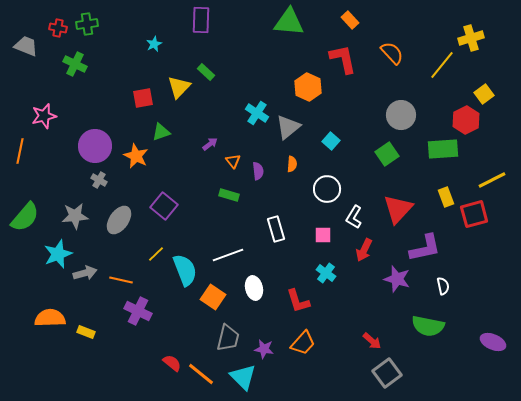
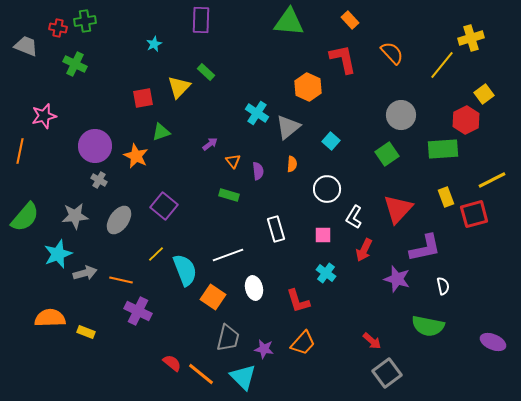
green cross at (87, 24): moved 2 px left, 3 px up
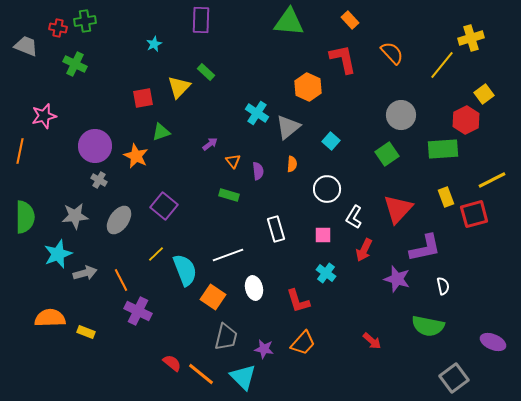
green semicircle at (25, 217): rotated 40 degrees counterclockwise
orange line at (121, 280): rotated 50 degrees clockwise
gray trapezoid at (228, 338): moved 2 px left, 1 px up
gray square at (387, 373): moved 67 px right, 5 px down
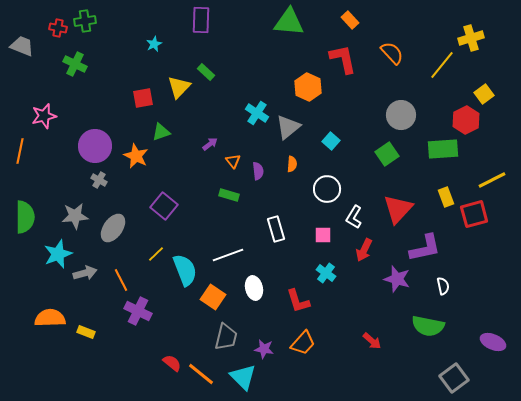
gray trapezoid at (26, 46): moved 4 px left
gray ellipse at (119, 220): moved 6 px left, 8 px down
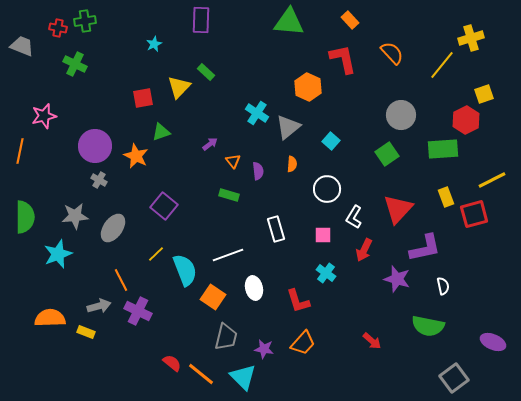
yellow square at (484, 94): rotated 18 degrees clockwise
gray arrow at (85, 273): moved 14 px right, 33 px down
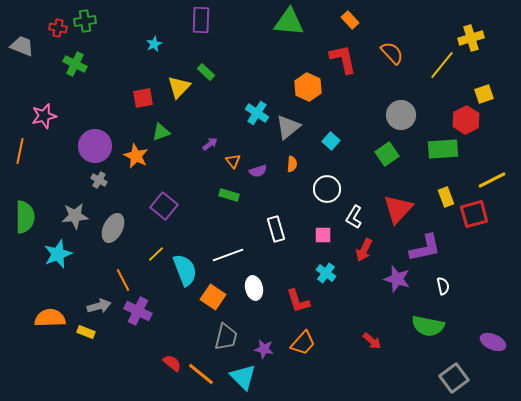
purple semicircle at (258, 171): rotated 78 degrees clockwise
gray ellipse at (113, 228): rotated 8 degrees counterclockwise
orange line at (121, 280): moved 2 px right
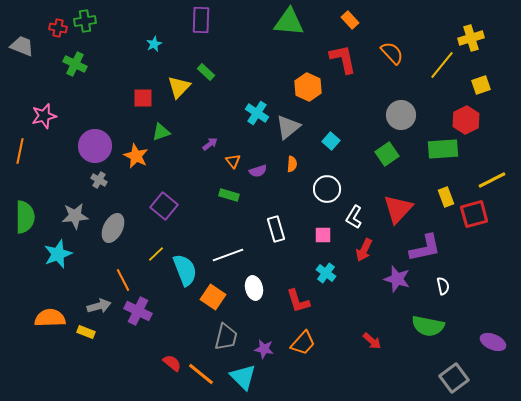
yellow square at (484, 94): moved 3 px left, 9 px up
red square at (143, 98): rotated 10 degrees clockwise
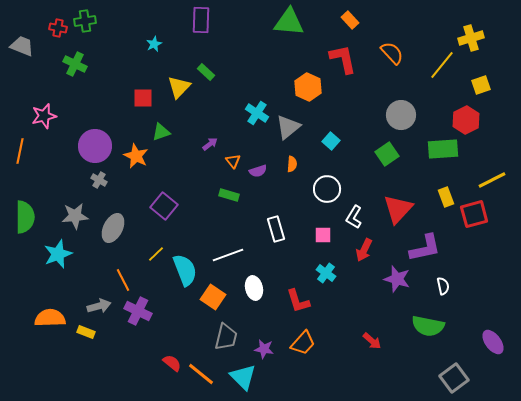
purple ellipse at (493, 342): rotated 30 degrees clockwise
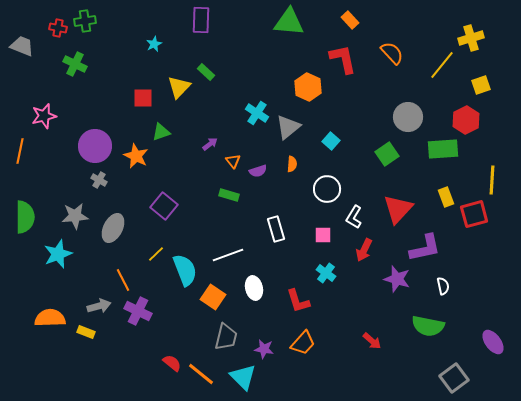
gray circle at (401, 115): moved 7 px right, 2 px down
yellow line at (492, 180): rotated 60 degrees counterclockwise
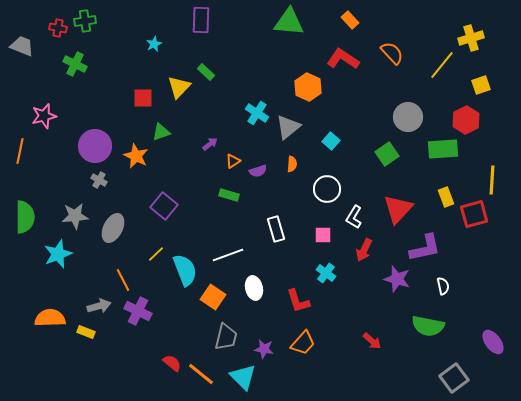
red L-shape at (343, 59): rotated 44 degrees counterclockwise
orange triangle at (233, 161): rotated 35 degrees clockwise
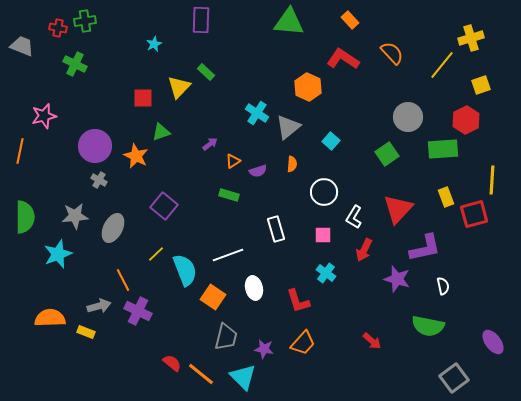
white circle at (327, 189): moved 3 px left, 3 px down
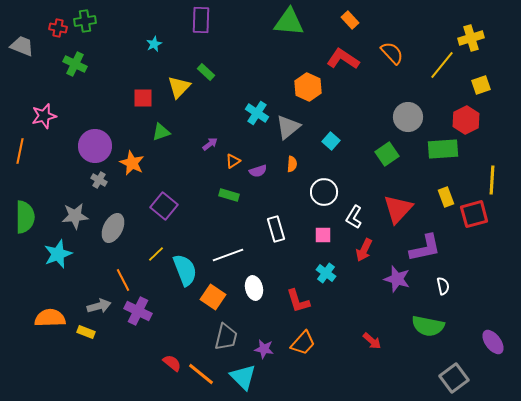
orange star at (136, 156): moved 4 px left, 7 px down
